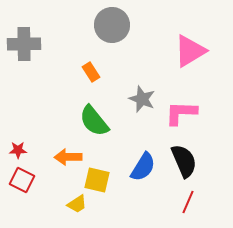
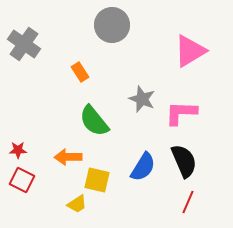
gray cross: rotated 36 degrees clockwise
orange rectangle: moved 11 px left
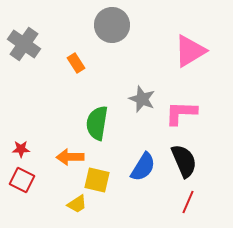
orange rectangle: moved 4 px left, 9 px up
green semicircle: moved 3 px right, 2 px down; rotated 48 degrees clockwise
red star: moved 3 px right, 1 px up
orange arrow: moved 2 px right
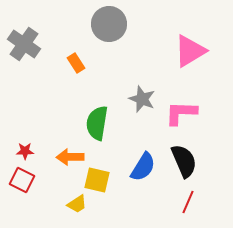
gray circle: moved 3 px left, 1 px up
red star: moved 4 px right, 2 px down
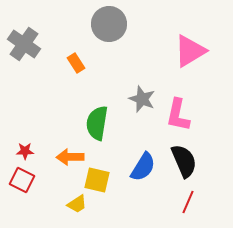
pink L-shape: moved 3 px left, 2 px down; rotated 80 degrees counterclockwise
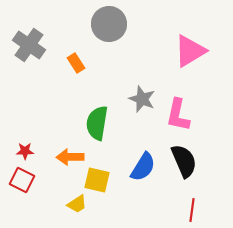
gray cross: moved 5 px right, 1 px down
red line: moved 4 px right, 8 px down; rotated 15 degrees counterclockwise
